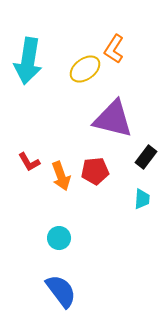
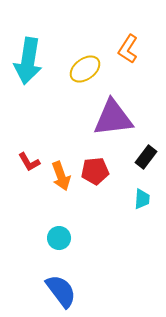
orange L-shape: moved 14 px right
purple triangle: moved 1 px up; rotated 21 degrees counterclockwise
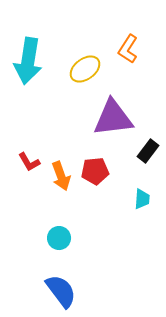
black rectangle: moved 2 px right, 6 px up
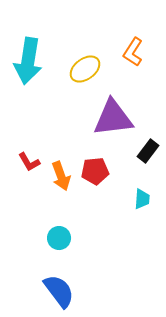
orange L-shape: moved 5 px right, 3 px down
blue semicircle: moved 2 px left
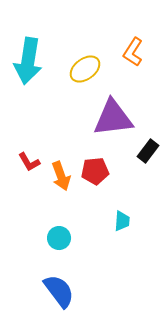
cyan trapezoid: moved 20 px left, 22 px down
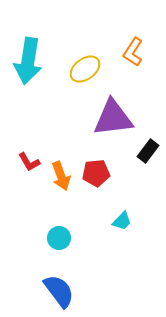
red pentagon: moved 1 px right, 2 px down
cyan trapezoid: rotated 40 degrees clockwise
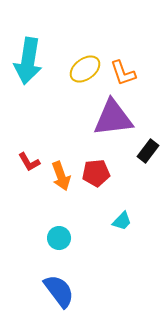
orange L-shape: moved 10 px left, 21 px down; rotated 52 degrees counterclockwise
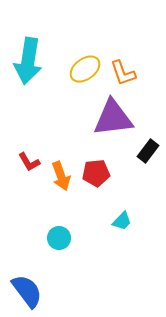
blue semicircle: moved 32 px left
